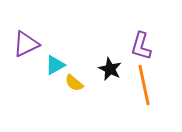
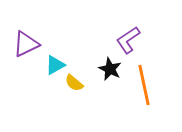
purple L-shape: moved 13 px left, 6 px up; rotated 40 degrees clockwise
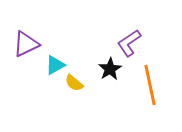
purple L-shape: moved 1 px right, 3 px down
black star: rotated 15 degrees clockwise
orange line: moved 6 px right
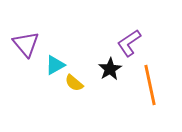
purple triangle: rotated 44 degrees counterclockwise
